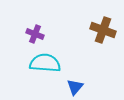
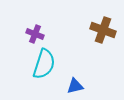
cyan semicircle: moved 1 px left, 1 px down; rotated 104 degrees clockwise
blue triangle: moved 1 px up; rotated 36 degrees clockwise
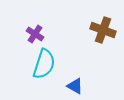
purple cross: rotated 12 degrees clockwise
blue triangle: rotated 42 degrees clockwise
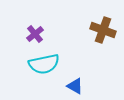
purple cross: rotated 18 degrees clockwise
cyan semicircle: rotated 60 degrees clockwise
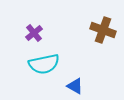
purple cross: moved 1 px left, 1 px up
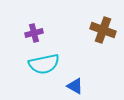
purple cross: rotated 24 degrees clockwise
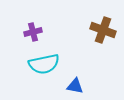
purple cross: moved 1 px left, 1 px up
blue triangle: rotated 18 degrees counterclockwise
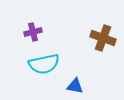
brown cross: moved 8 px down
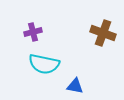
brown cross: moved 5 px up
cyan semicircle: rotated 24 degrees clockwise
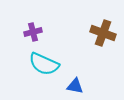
cyan semicircle: rotated 12 degrees clockwise
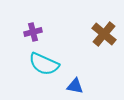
brown cross: moved 1 px right, 1 px down; rotated 20 degrees clockwise
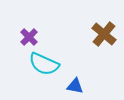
purple cross: moved 4 px left, 5 px down; rotated 30 degrees counterclockwise
